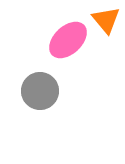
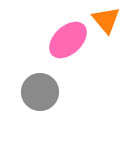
gray circle: moved 1 px down
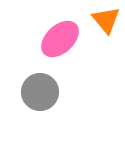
pink ellipse: moved 8 px left, 1 px up
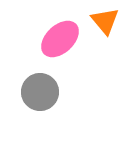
orange triangle: moved 1 px left, 1 px down
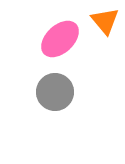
gray circle: moved 15 px right
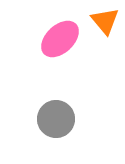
gray circle: moved 1 px right, 27 px down
